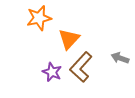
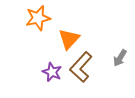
orange star: moved 1 px left
gray arrow: rotated 78 degrees counterclockwise
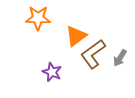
orange star: rotated 15 degrees clockwise
orange triangle: moved 7 px right, 3 px up; rotated 10 degrees clockwise
brown L-shape: moved 12 px right, 13 px up; rotated 12 degrees clockwise
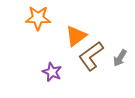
brown L-shape: moved 2 px left, 2 px down
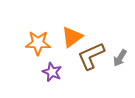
orange star: moved 25 px down
orange triangle: moved 4 px left, 1 px down
brown L-shape: rotated 12 degrees clockwise
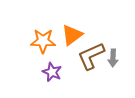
orange triangle: moved 2 px up
orange star: moved 5 px right, 2 px up
gray arrow: moved 7 px left; rotated 30 degrees counterclockwise
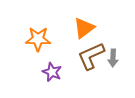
orange triangle: moved 12 px right, 7 px up
orange star: moved 5 px left, 2 px up
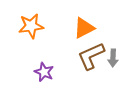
orange triangle: rotated 10 degrees clockwise
orange star: moved 7 px left, 13 px up; rotated 10 degrees counterclockwise
purple star: moved 8 px left
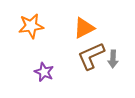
gray arrow: moved 1 px down
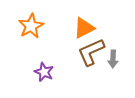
orange star: rotated 20 degrees counterclockwise
brown L-shape: moved 4 px up
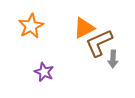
brown L-shape: moved 8 px right, 9 px up
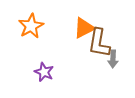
brown L-shape: rotated 56 degrees counterclockwise
